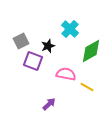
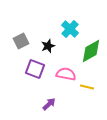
purple square: moved 2 px right, 8 px down
yellow line: rotated 16 degrees counterclockwise
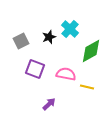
black star: moved 1 px right, 9 px up
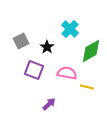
black star: moved 2 px left, 10 px down; rotated 16 degrees counterclockwise
purple square: moved 1 px left, 1 px down
pink semicircle: moved 1 px right, 1 px up
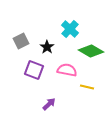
green diamond: rotated 60 degrees clockwise
pink semicircle: moved 3 px up
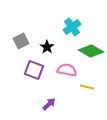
cyan cross: moved 2 px right, 2 px up; rotated 12 degrees clockwise
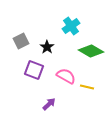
cyan cross: moved 1 px left, 1 px up
pink semicircle: moved 1 px left, 6 px down; rotated 18 degrees clockwise
